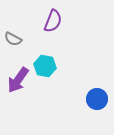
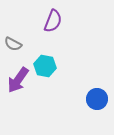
gray semicircle: moved 5 px down
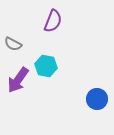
cyan hexagon: moved 1 px right
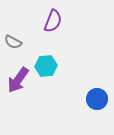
gray semicircle: moved 2 px up
cyan hexagon: rotated 15 degrees counterclockwise
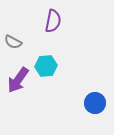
purple semicircle: rotated 10 degrees counterclockwise
blue circle: moved 2 px left, 4 px down
